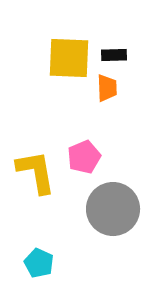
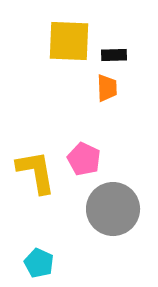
yellow square: moved 17 px up
pink pentagon: moved 2 px down; rotated 24 degrees counterclockwise
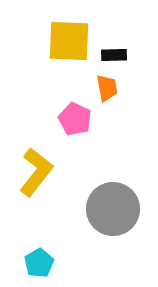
orange trapezoid: rotated 8 degrees counterclockwise
pink pentagon: moved 9 px left, 40 px up
yellow L-shape: rotated 48 degrees clockwise
cyan pentagon: rotated 16 degrees clockwise
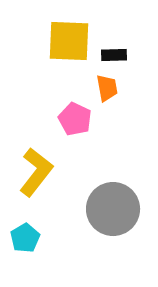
cyan pentagon: moved 14 px left, 25 px up
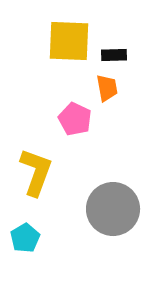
yellow L-shape: rotated 18 degrees counterclockwise
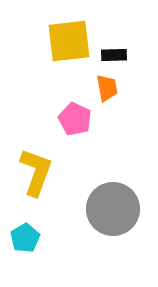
yellow square: rotated 9 degrees counterclockwise
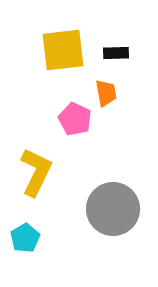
yellow square: moved 6 px left, 9 px down
black rectangle: moved 2 px right, 2 px up
orange trapezoid: moved 1 px left, 5 px down
yellow L-shape: rotated 6 degrees clockwise
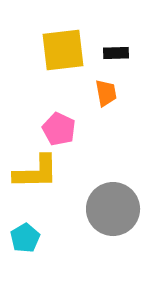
pink pentagon: moved 16 px left, 10 px down
yellow L-shape: rotated 63 degrees clockwise
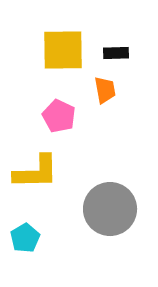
yellow square: rotated 6 degrees clockwise
orange trapezoid: moved 1 px left, 3 px up
pink pentagon: moved 13 px up
gray circle: moved 3 px left
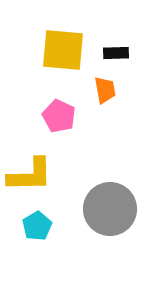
yellow square: rotated 6 degrees clockwise
yellow L-shape: moved 6 px left, 3 px down
cyan pentagon: moved 12 px right, 12 px up
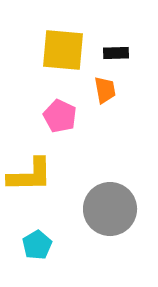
pink pentagon: moved 1 px right
cyan pentagon: moved 19 px down
